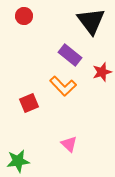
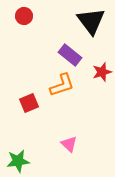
orange L-shape: moved 1 px left, 1 px up; rotated 64 degrees counterclockwise
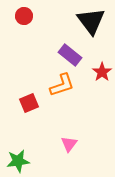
red star: rotated 18 degrees counterclockwise
pink triangle: rotated 24 degrees clockwise
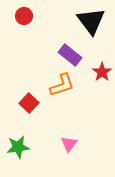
red square: rotated 24 degrees counterclockwise
green star: moved 14 px up
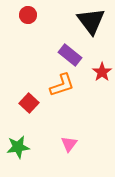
red circle: moved 4 px right, 1 px up
